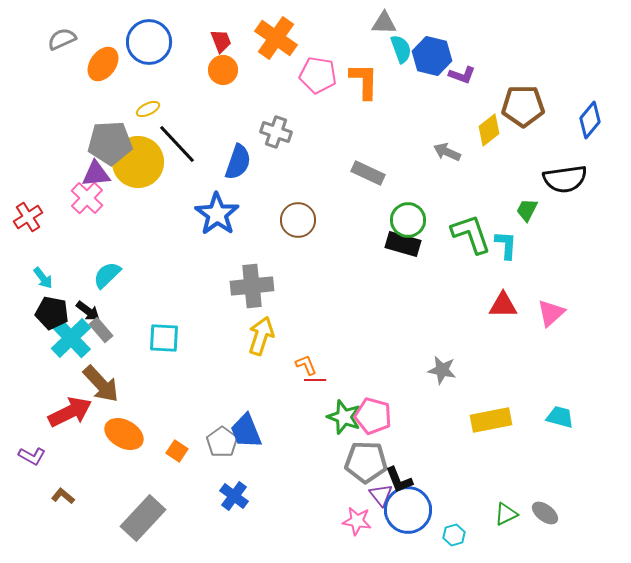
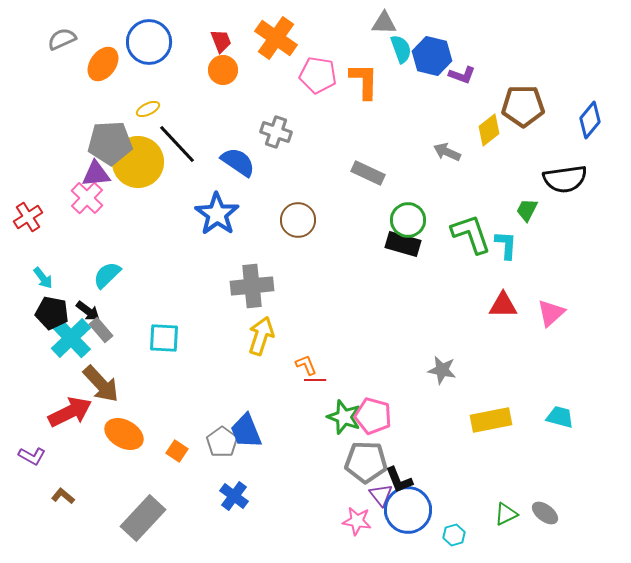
blue semicircle at (238, 162): rotated 75 degrees counterclockwise
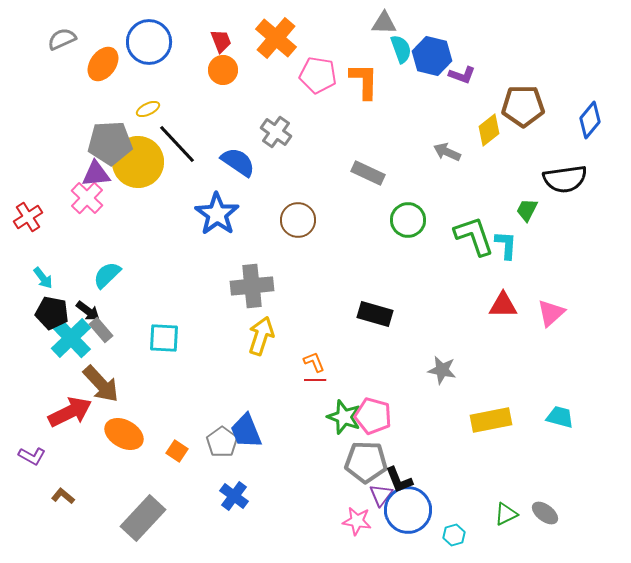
orange cross at (276, 38): rotated 6 degrees clockwise
gray cross at (276, 132): rotated 16 degrees clockwise
green L-shape at (471, 234): moved 3 px right, 2 px down
black rectangle at (403, 244): moved 28 px left, 70 px down
orange L-shape at (306, 365): moved 8 px right, 3 px up
purple triangle at (381, 495): rotated 15 degrees clockwise
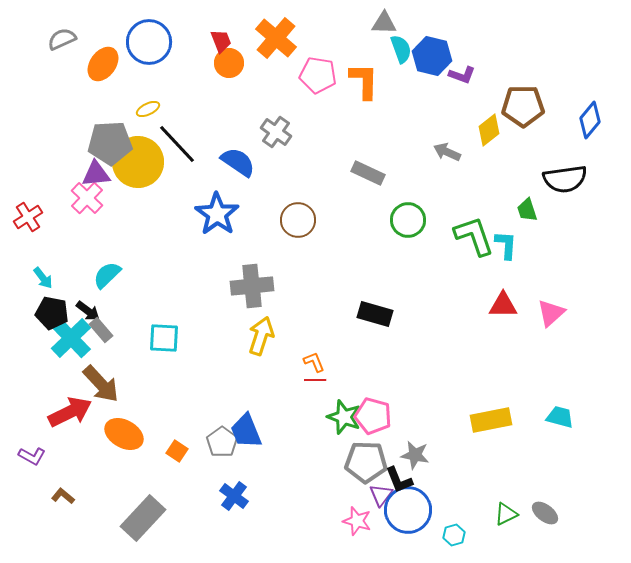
orange circle at (223, 70): moved 6 px right, 7 px up
green trapezoid at (527, 210): rotated 45 degrees counterclockwise
gray star at (442, 370): moved 27 px left, 85 px down
pink star at (357, 521): rotated 8 degrees clockwise
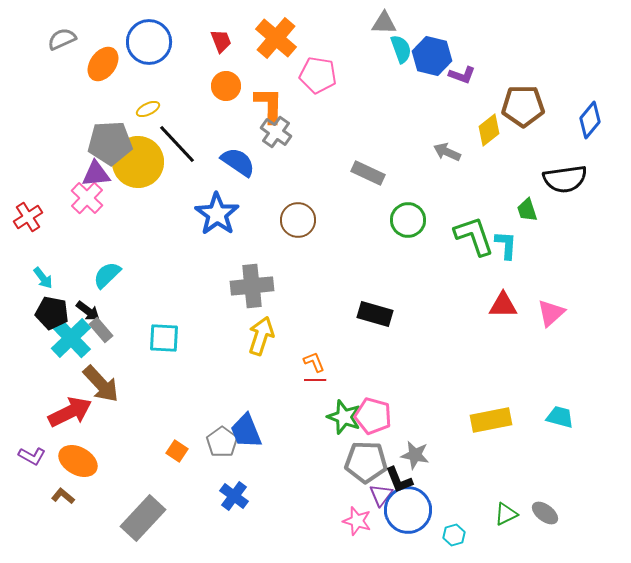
orange circle at (229, 63): moved 3 px left, 23 px down
orange L-shape at (364, 81): moved 95 px left, 24 px down
orange ellipse at (124, 434): moved 46 px left, 27 px down
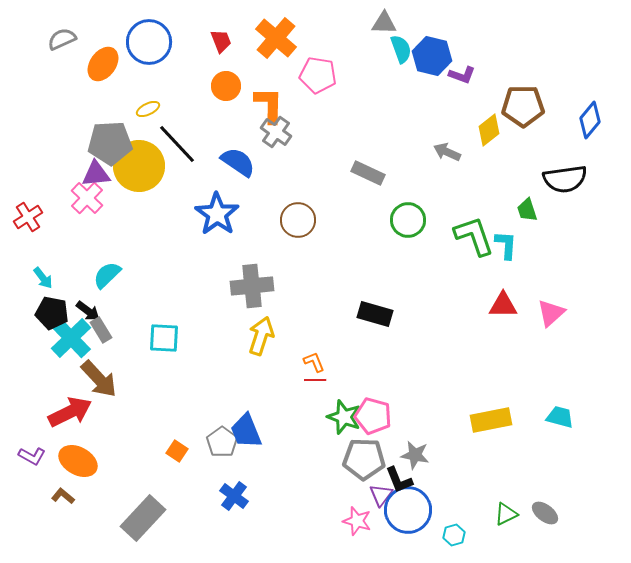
yellow circle at (138, 162): moved 1 px right, 4 px down
gray rectangle at (101, 330): rotated 10 degrees clockwise
brown arrow at (101, 384): moved 2 px left, 5 px up
gray pentagon at (366, 462): moved 2 px left, 3 px up
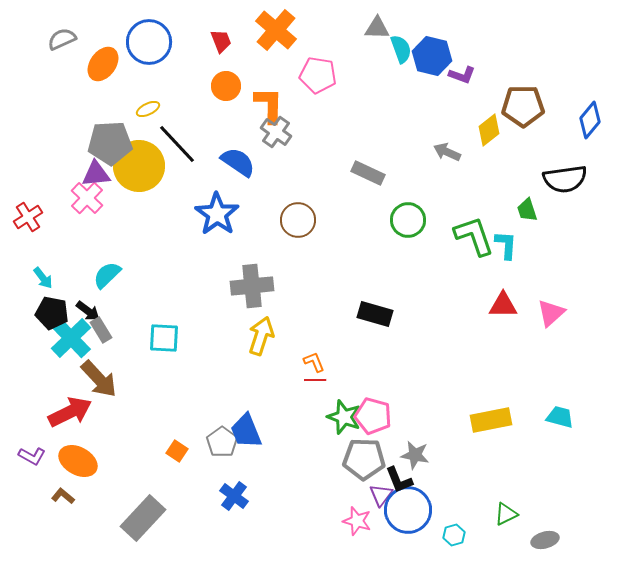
gray triangle at (384, 23): moved 7 px left, 5 px down
orange cross at (276, 38): moved 8 px up
gray ellipse at (545, 513): moved 27 px down; rotated 52 degrees counterclockwise
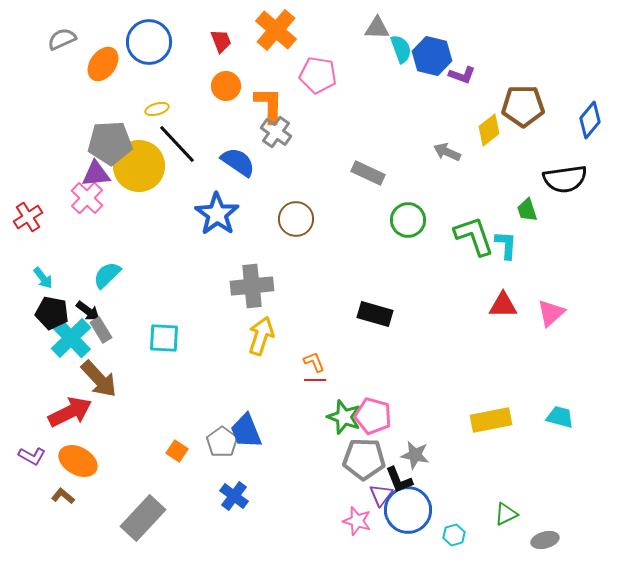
yellow ellipse at (148, 109): moved 9 px right; rotated 10 degrees clockwise
brown circle at (298, 220): moved 2 px left, 1 px up
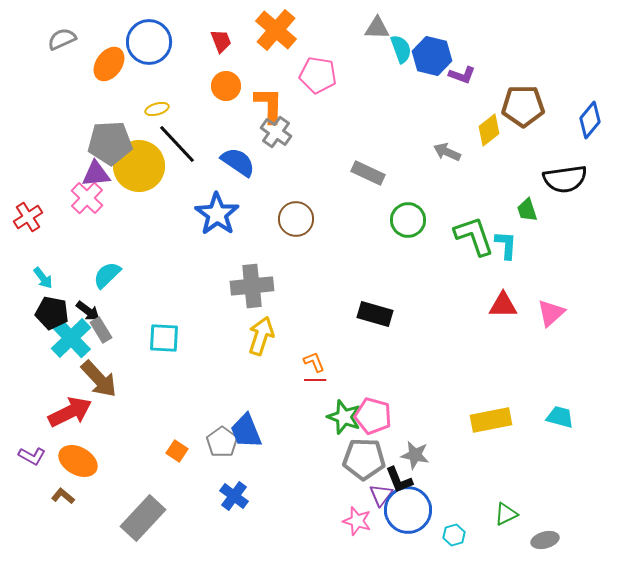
orange ellipse at (103, 64): moved 6 px right
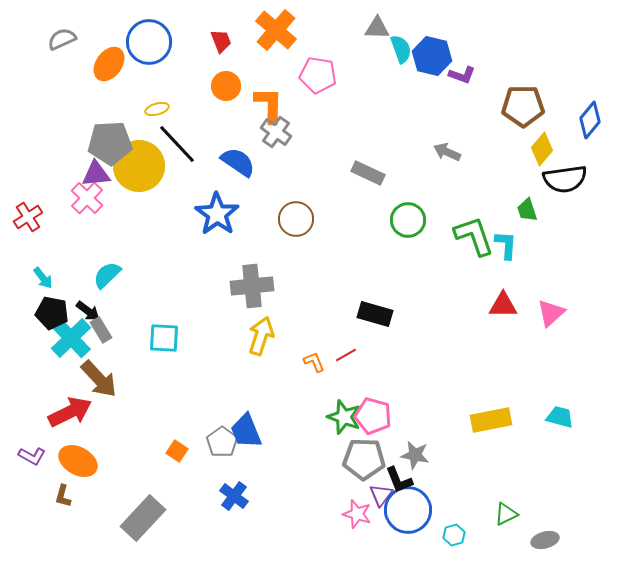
yellow diamond at (489, 130): moved 53 px right, 19 px down; rotated 12 degrees counterclockwise
red line at (315, 380): moved 31 px right, 25 px up; rotated 30 degrees counterclockwise
brown L-shape at (63, 496): rotated 115 degrees counterclockwise
pink star at (357, 521): moved 7 px up
